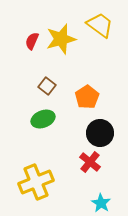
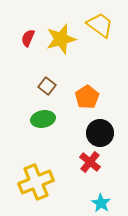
red semicircle: moved 4 px left, 3 px up
green ellipse: rotated 10 degrees clockwise
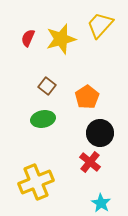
yellow trapezoid: rotated 84 degrees counterclockwise
